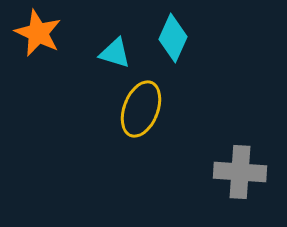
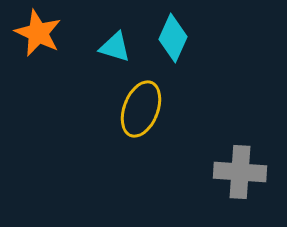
cyan triangle: moved 6 px up
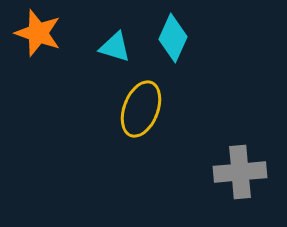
orange star: rotated 6 degrees counterclockwise
gray cross: rotated 9 degrees counterclockwise
